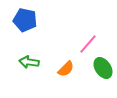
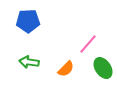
blue pentagon: moved 3 px right, 1 px down; rotated 15 degrees counterclockwise
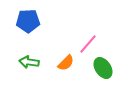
orange semicircle: moved 6 px up
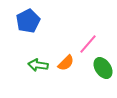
blue pentagon: rotated 25 degrees counterclockwise
green arrow: moved 9 px right, 3 px down
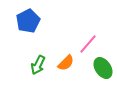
green arrow: rotated 72 degrees counterclockwise
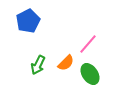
green ellipse: moved 13 px left, 6 px down
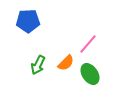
blue pentagon: rotated 25 degrees clockwise
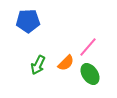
pink line: moved 3 px down
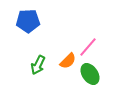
orange semicircle: moved 2 px right, 2 px up
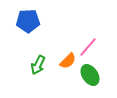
green ellipse: moved 1 px down
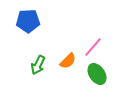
pink line: moved 5 px right
green ellipse: moved 7 px right, 1 px up
